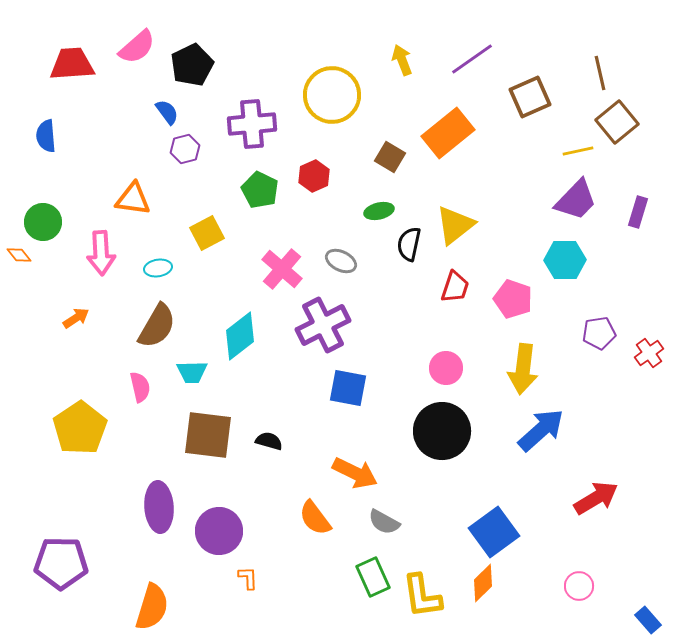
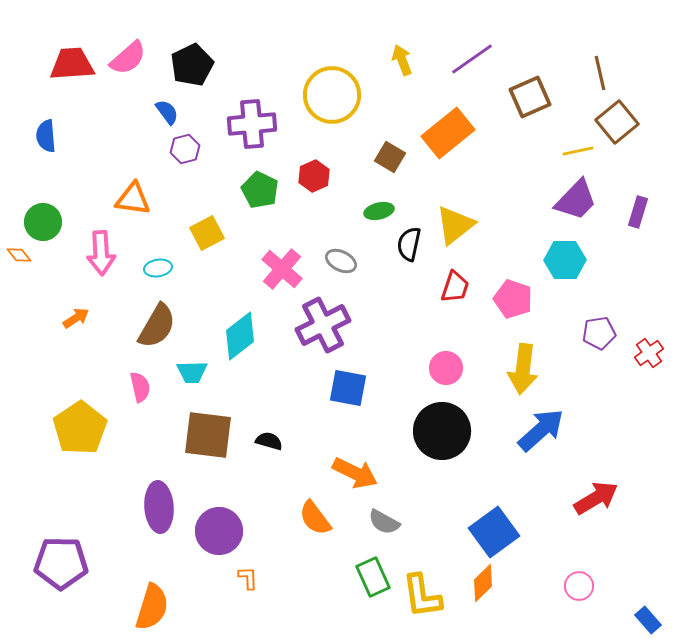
pink semicircle at (137, 47): moved 9 px left, 11 px down
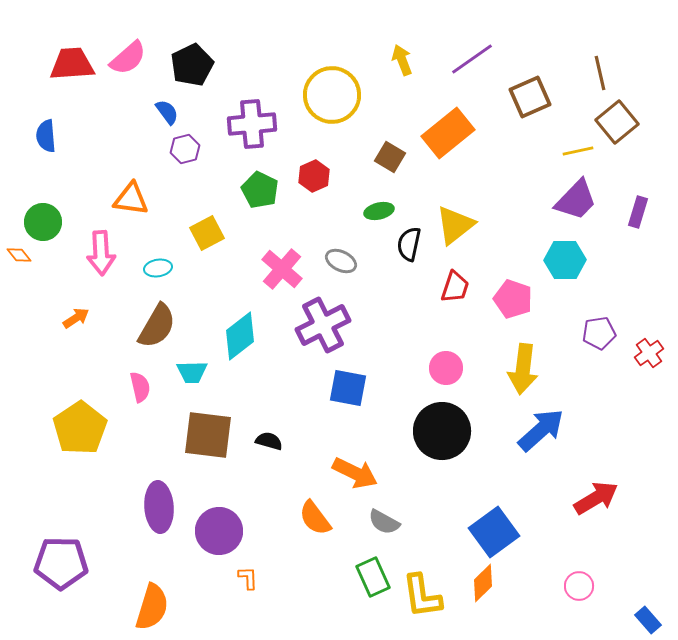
orange triangle at (133, 199): moved 2 px left
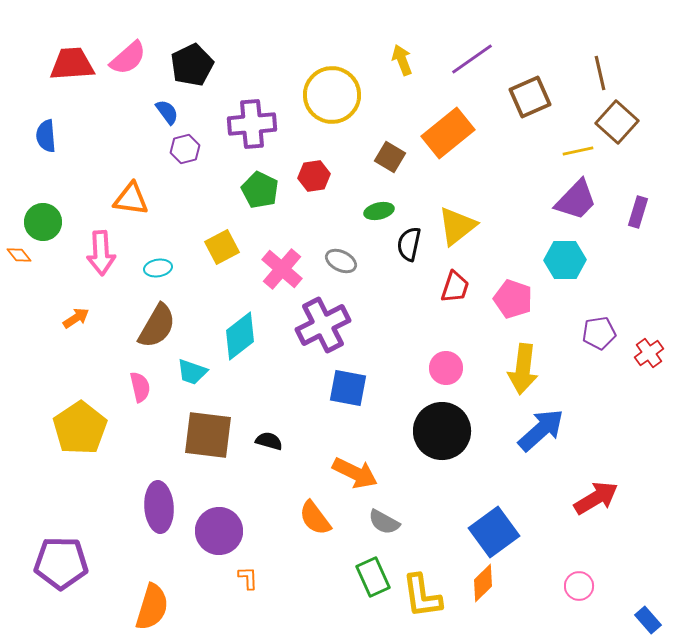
brown square at (617, 122): rotated 9 degrees counterclockwise
red hexagon at (314, 176): rotated 16 degrees clockwise
yellow triangle at (455, 225): moved 2 px right, 1 px down
yellow square at (207, 233): moved 15 px right, 14 px down
cyan trapezoid at (192, 372): rotated 20 degrees clockwise
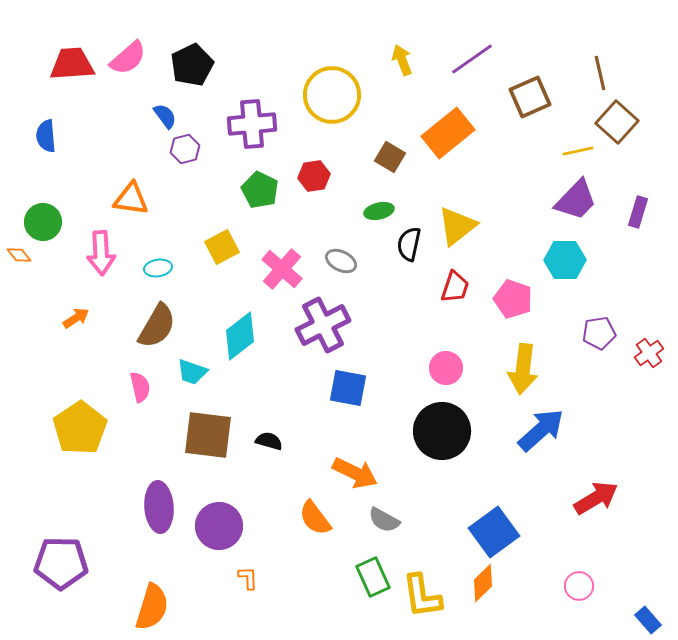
blue semicircle at (167, 112): moved 2 px left, 4 px down
gray semicircle at (384, 522): moved 2 px up
purple circle at (219, 531): moved 5 px up
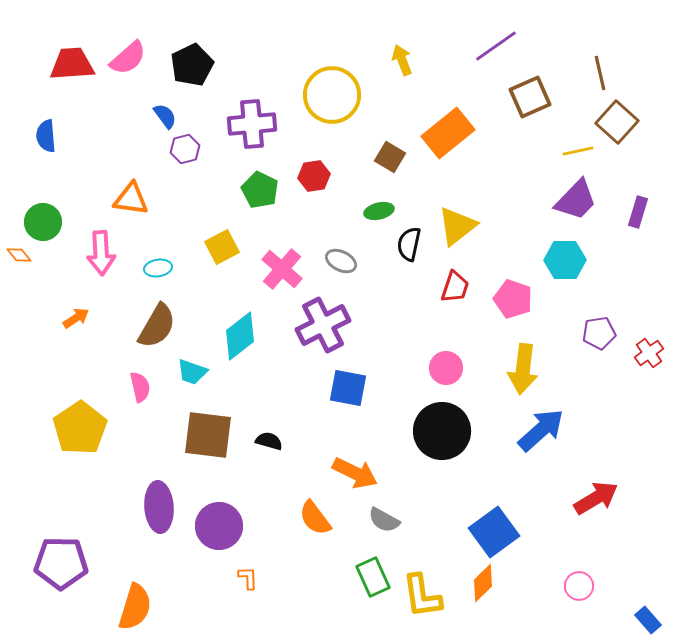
purple line at (472, 59): moved 24 px right, 13 px up
orange semicircle at (152, 607): moved 17 px left
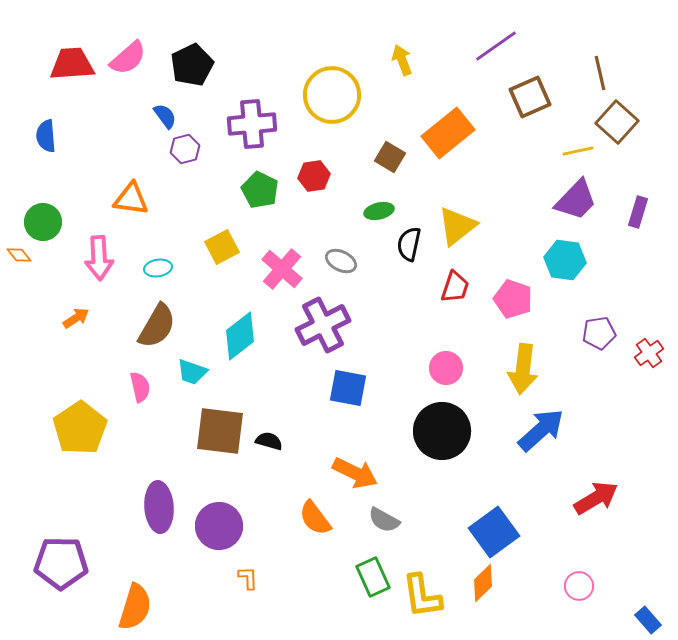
pink arrow at (101, 253): moved 2 px left, 5 px down
cyan hexagon at (565, 260): rotated 9 degrees clockwise
brown square at (208, 435): moved 12 px right, 4 px up
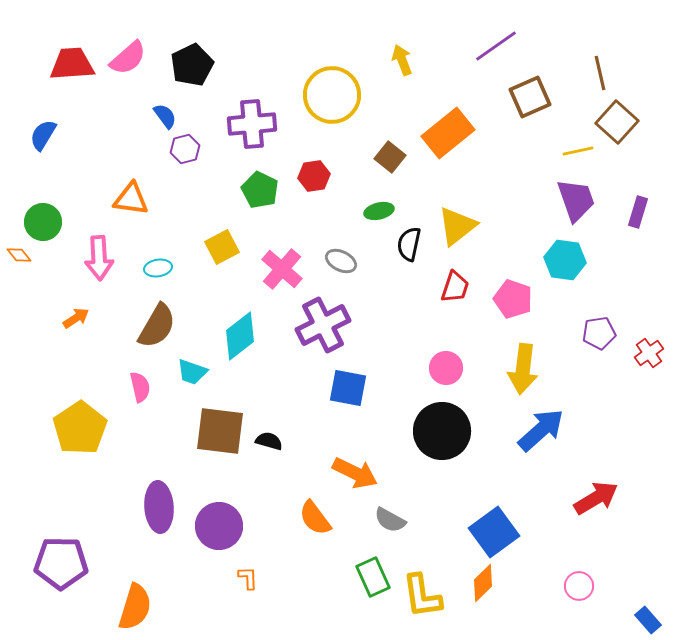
blue semicircle at (46, 136): moved 3 px left, 1 px up; rotated 36 degrees clockwise
brown square at (390, 157): rotated 8 degrees clockwise
purple trapezoid at (576, 200): rotated 63 degrees counterclockwise
gray semicircle at (384, 520): moved 6 px right
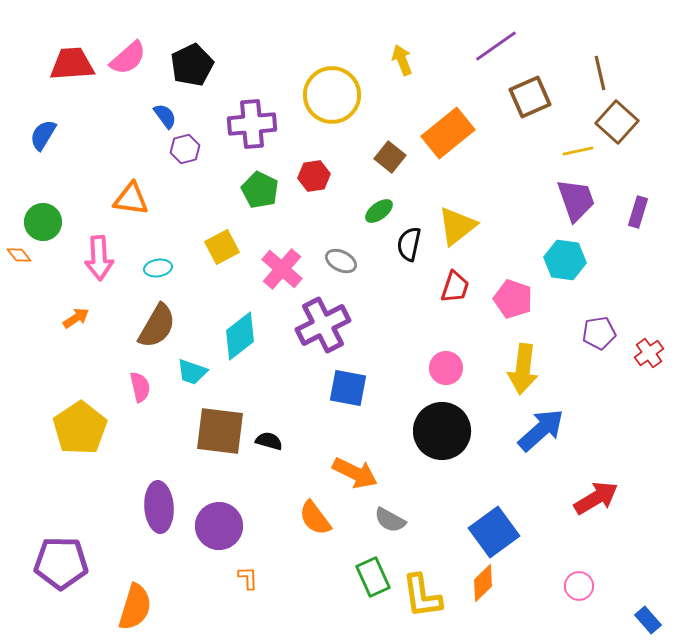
green ellipse at (379, 211): rotated 24 degrees counterclockwise
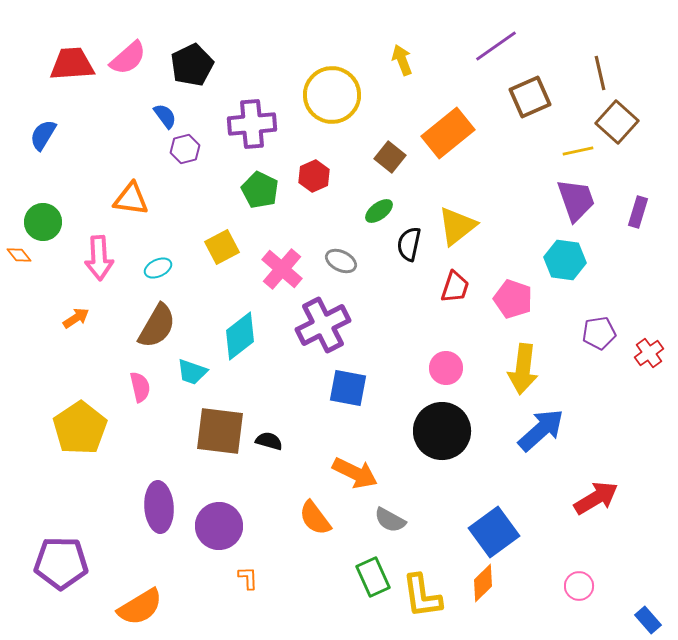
red hexagon at (314, 176): rotated 16 degrees counterclockwise
cyan ellipse at (158, 268): rotated 16 degrees counterclockwise
orange semicircle at (135, 607): moved 5 px right; rotated 42 degrees clockwise
